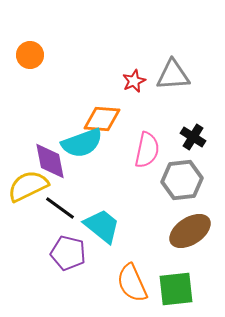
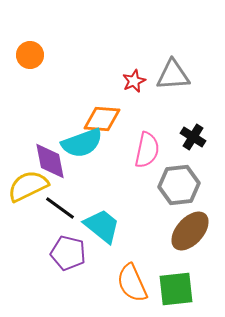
gray hexagon: moved 3 px left, 5 px down
brown ellipse: rotated 15 degrees counterclockwise
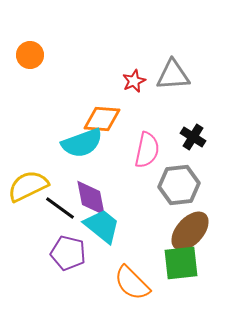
purple diamond: moved 41 px right, 37 px down
orange semicircle: rotated 21 degrees counterclockwise
green square: moved 5 px right, 26 px up
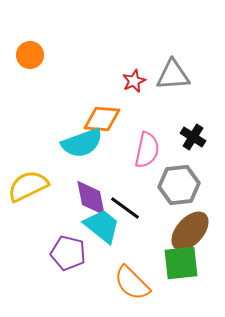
black line: moved 65 px right
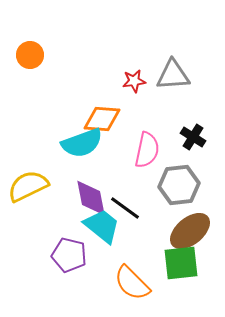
red star: rotated 15 degrees clockwise
brown ellipse: rotated 9 degrees clockwise
purple pentagon: moved 1 px right, 2 px down
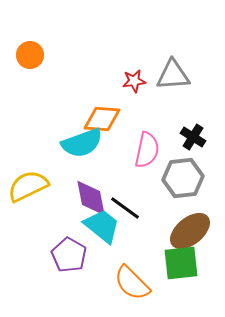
gray hexagon: moved 4 px right, 7 px up
purple pentagon: rotated 16 degrees clockwise
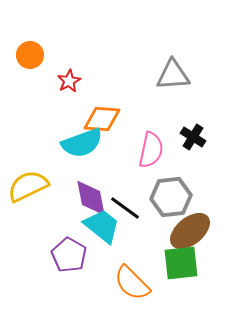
red star: moved 65 px left; rotated 20 degrees counterclockwise
pink semicircle: moved 4 px right
gray hexagon: moved 12 px left, 19 px down
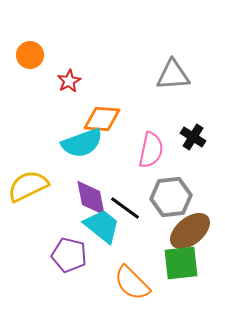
purple pentagon: rotated 16 degrees counterclockwise
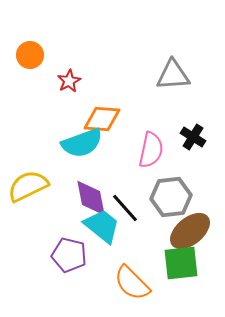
black line: rotated 12 degrees clockwise
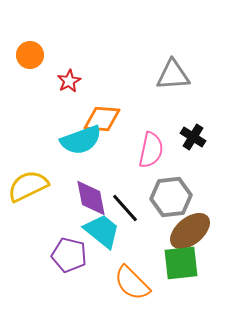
cyan semicircle: moved 1 px left, 3 px up
cyan trapezoid: moved 5 px down
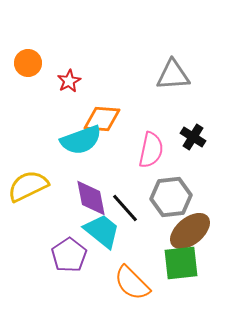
orange circle: moved 2 px left, 8 px down
purple pentagon: rotated 24 degrees clockwise
